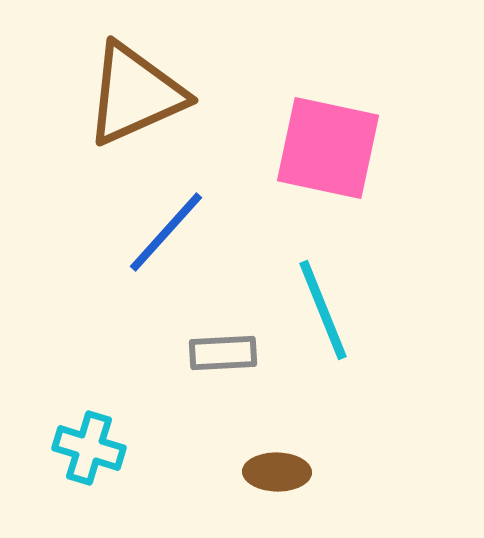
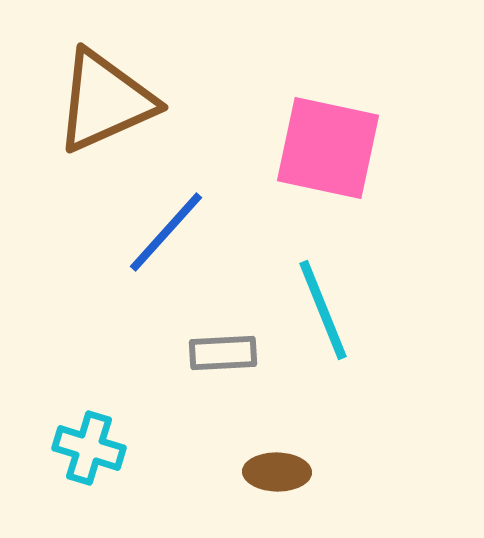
brown triangle: moved 30 px left, 7 px down
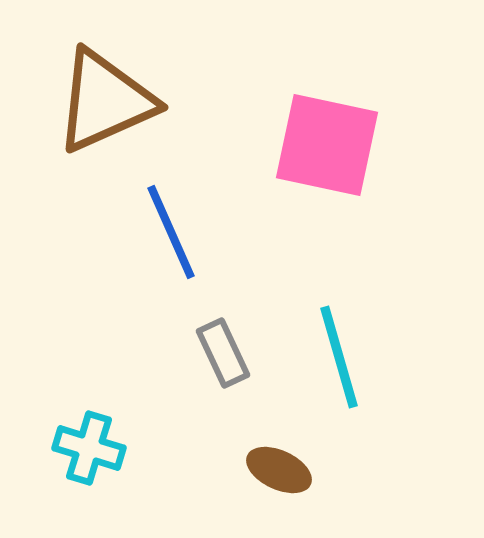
pink square: moved 1 px left, 3 px up
blue line: moved 5 px right; rotated 66 degrees counterclockwise
cyan line: moved 16 px right, 47 px down; rotated 6 degrees clockwise
gray rectangle: rotated 68 degrees clockwise
brown ellipse: moved 2 px right, 2 px up; rotated 24 degrees clockwise
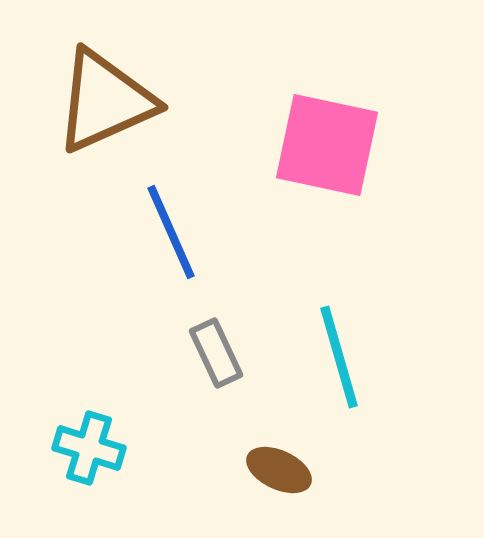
gray rectangle: moved 7 px left
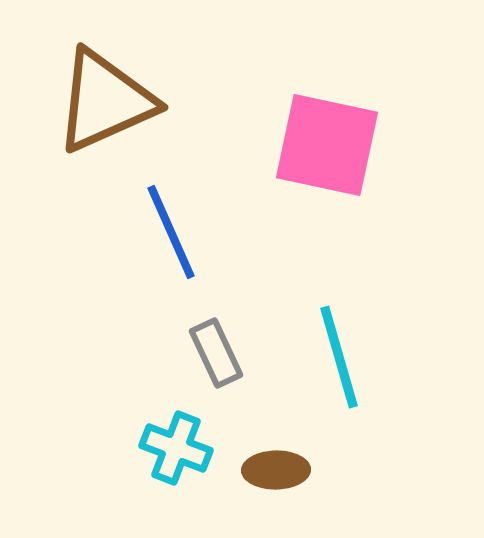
cyan cross: moved 87 px right; rotated 4 degrees clockwise
brown ellipse: moved 3 px left; rotated 26 degrees counterclockwise
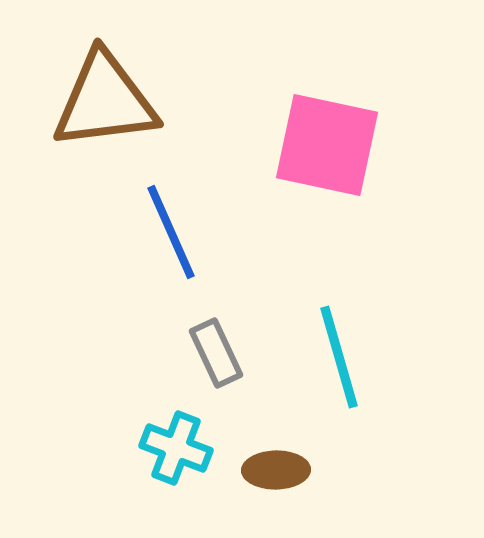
brown triangle: rotated 17 degrees clockwise
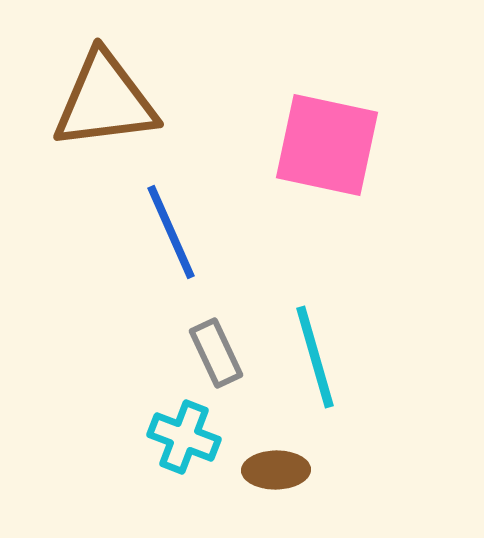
cyan line: moved 24 px left
cyan cross: moved 8 px right, 11 px up
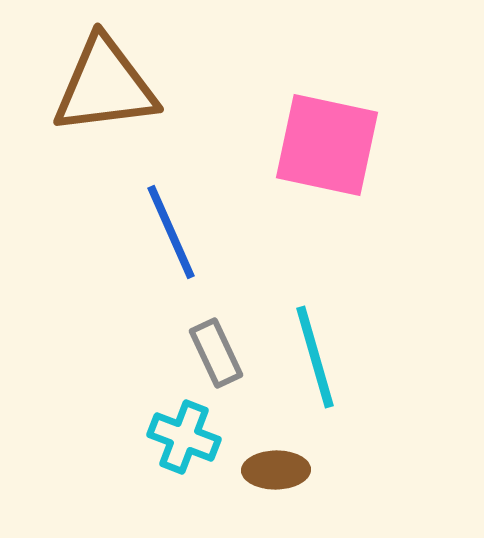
brown triangle: moved 15 px up
